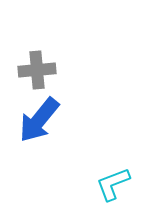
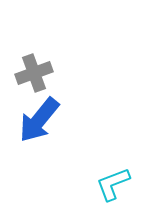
gray cross: moved 3 px left, 3 px down; rotated 15 degrees counterclockwise
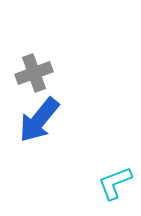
cyan L-shape: moved 2 px right, 1 px up
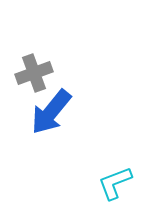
blue arrow: moved 12 px right, 8 px up
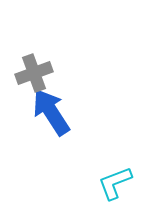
blue arrow: rotated 108 degrees clockwise
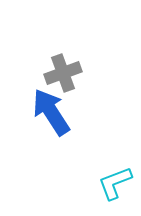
gray cross: moved 29 px right
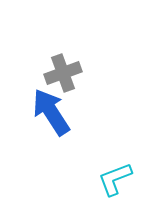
cyan L-shape: moved 4 px up
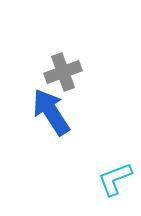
gray cross: moved 1 px up
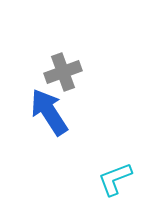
blue arrow: moved 2 px left
